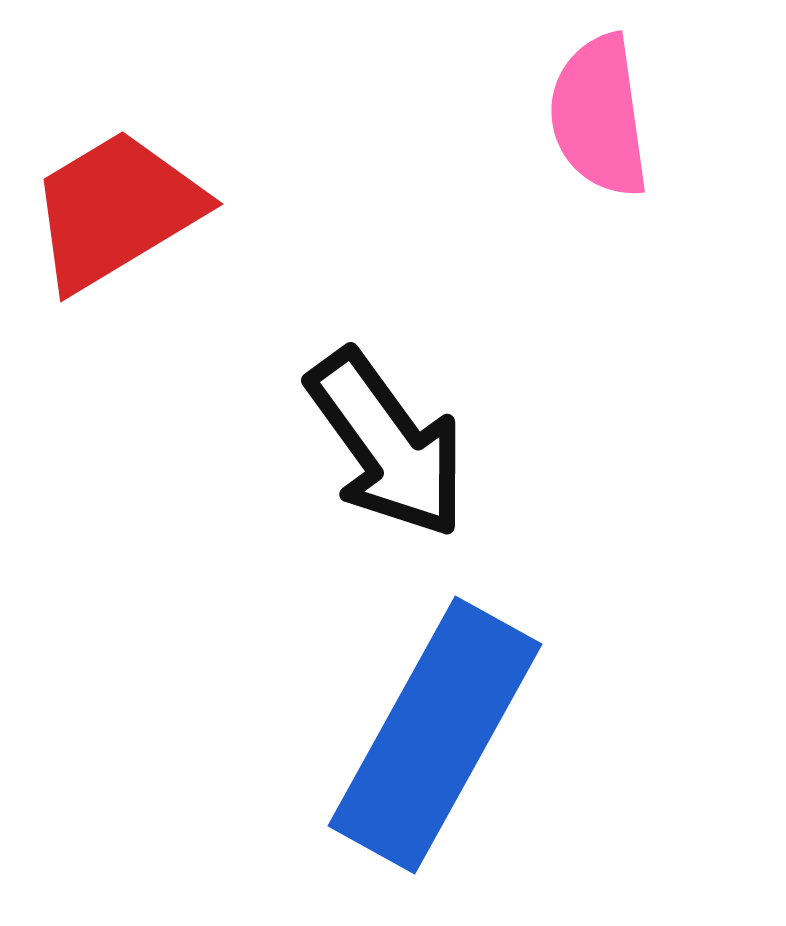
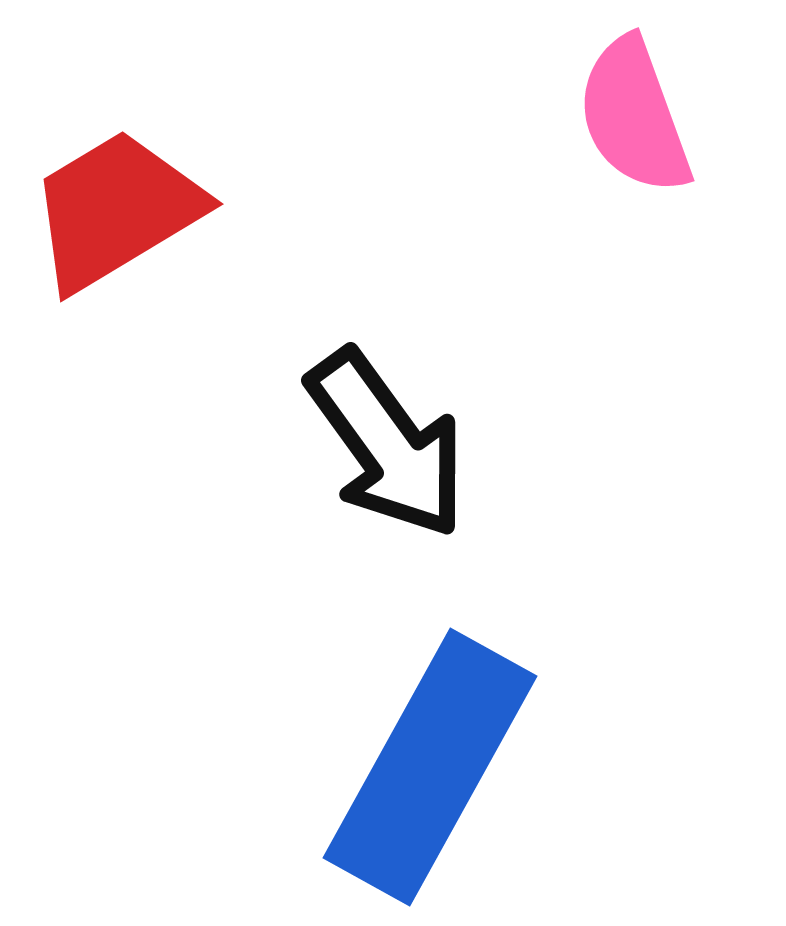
pink semicircle: moved 35 px right; rotated 12 degrees counterclockwise
blue rectangle: moved 5 px left, 32 px down
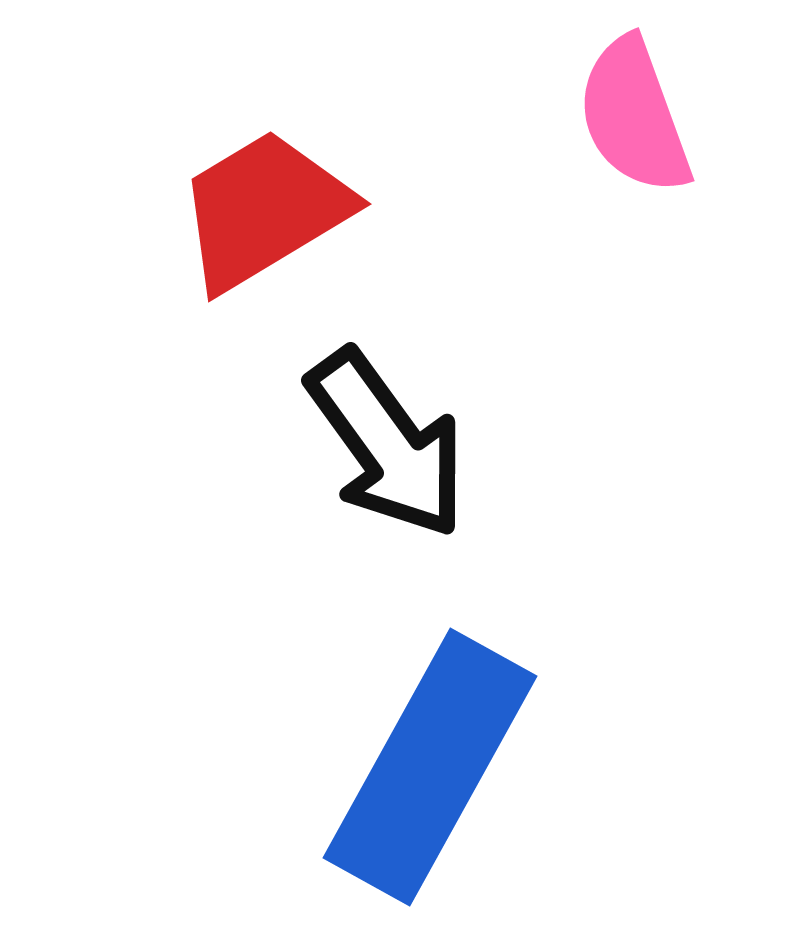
red trapezoid: moved 148 px right
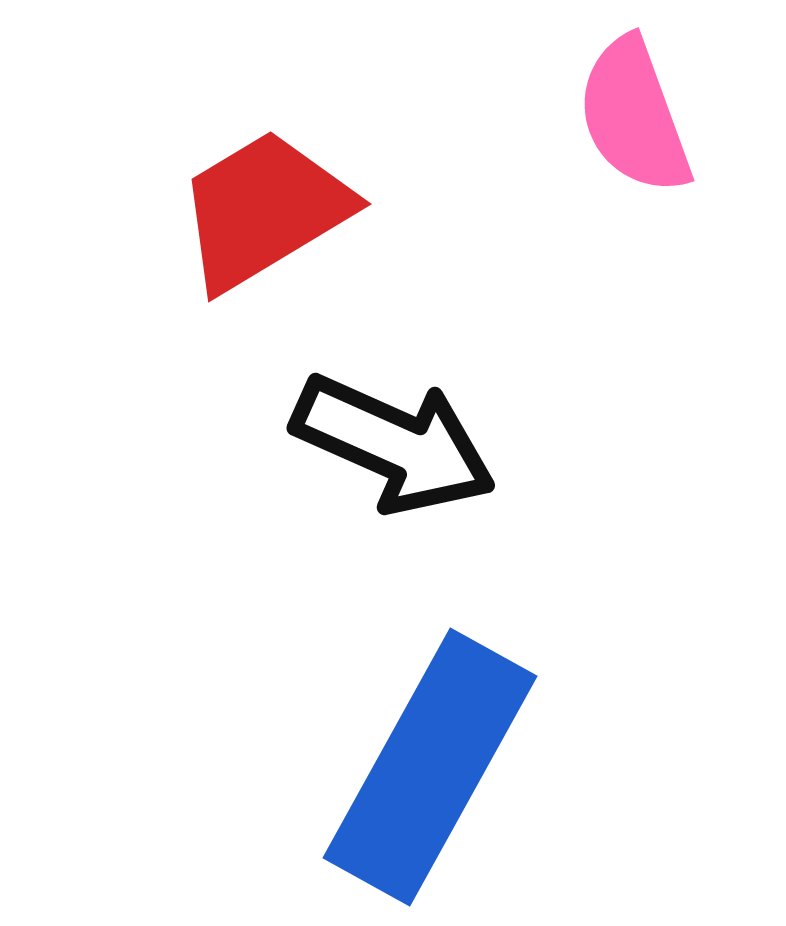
black arrow: moved 7 px right; rotated 30 degrees counterclockwise
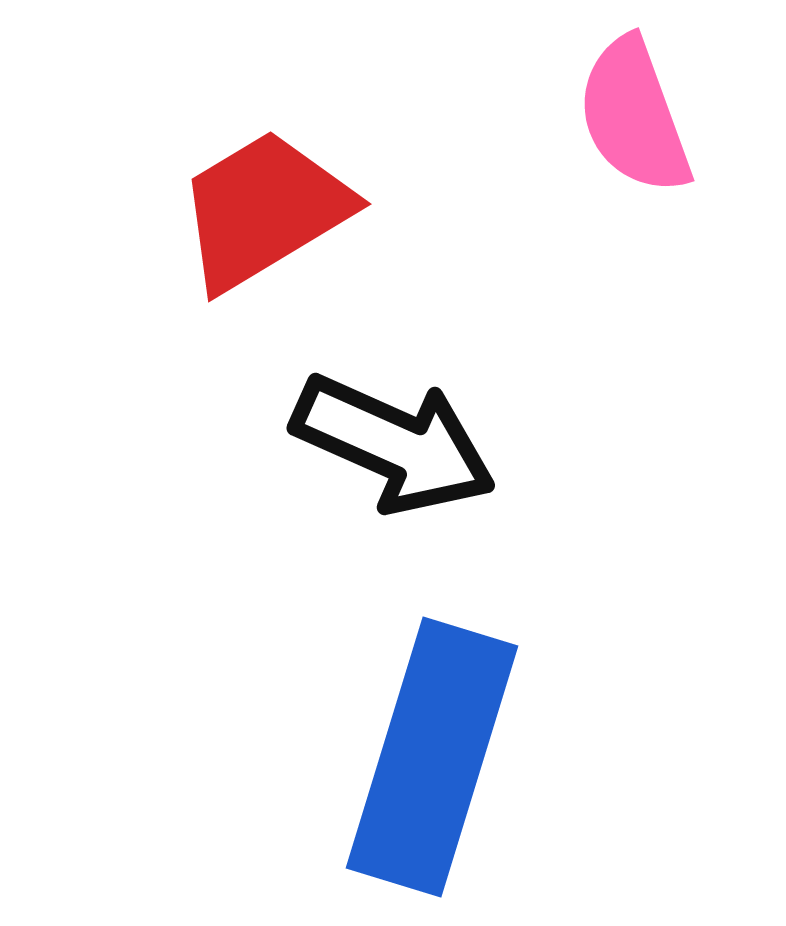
blue rectangle: moved 2 px right, 10 px up; rotated 12 degrees counterclockwise
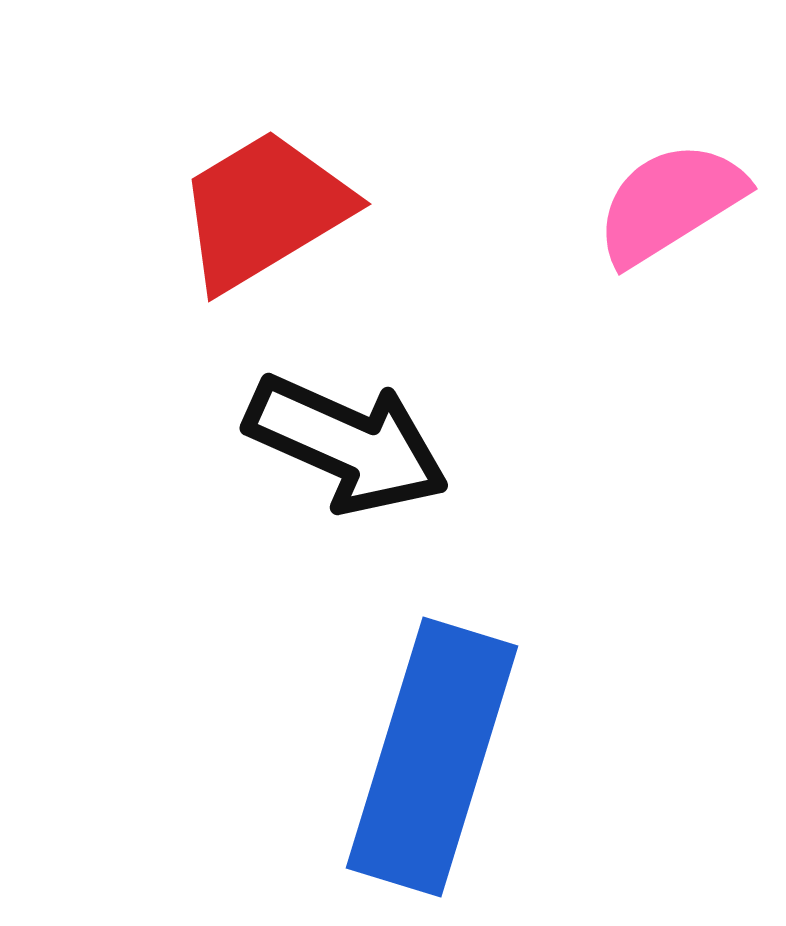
pink semicircle: moved 36 px right, 87 px down; rotated 78 degrees clockwise
black arrow: moved 47 px left
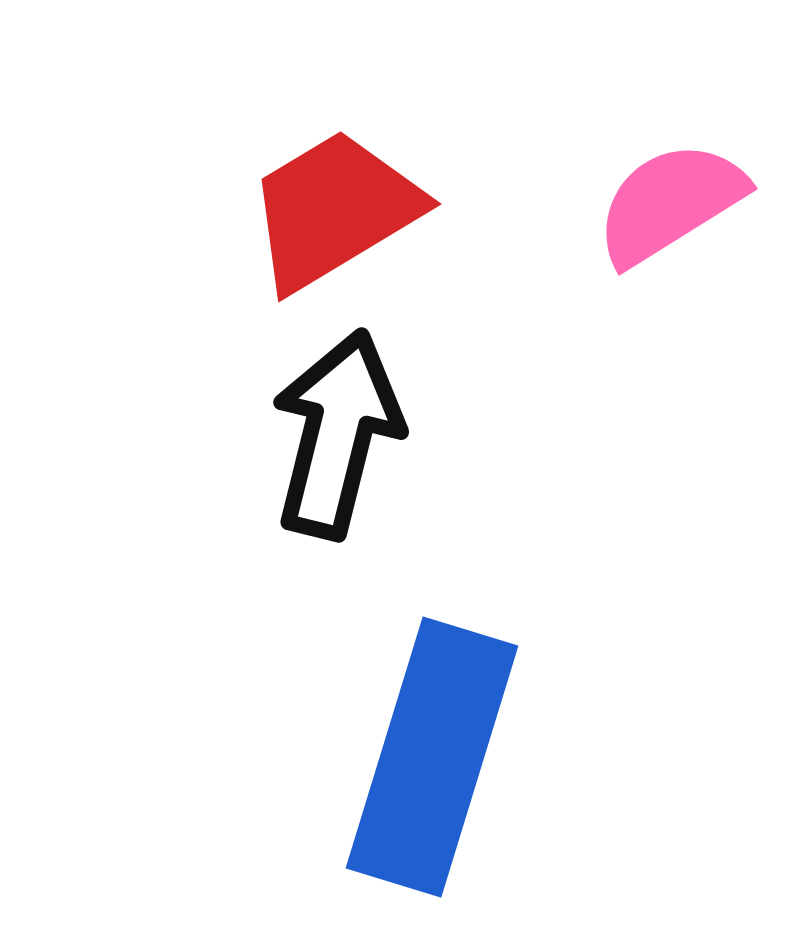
red trapezoid: moved 70 px right
black arrow: moved 10 px left, 10 px up; rotated 100 degrees counterclockwise
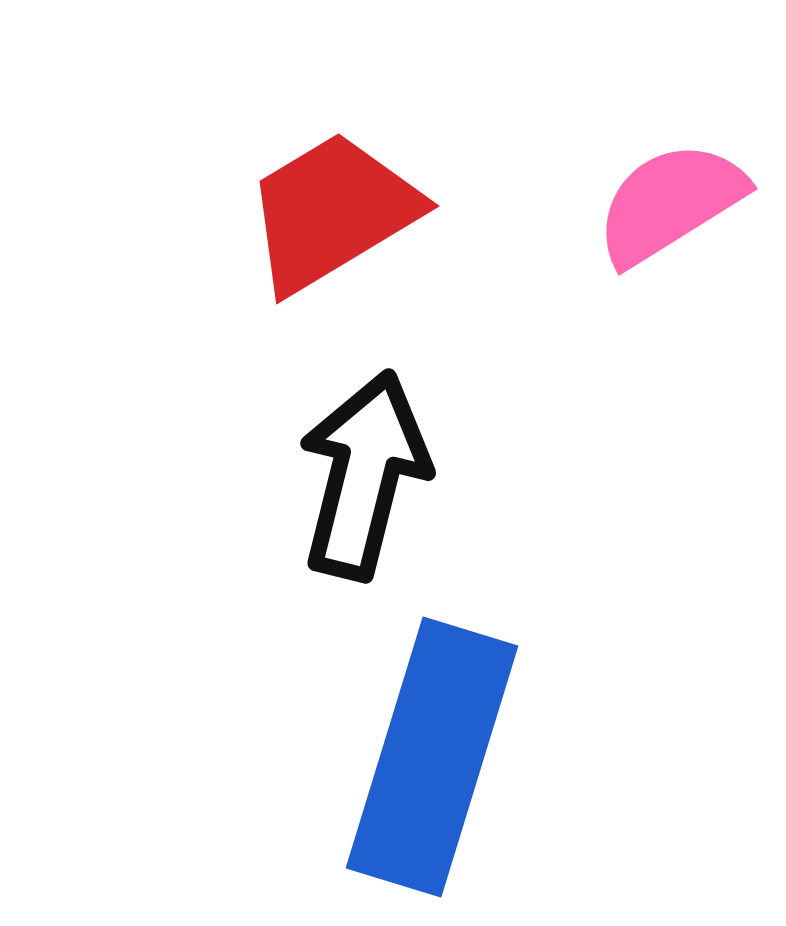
red trapezoid: moved 2 px left, 2 px down
black arrow: moved 27 px right, 41 px down
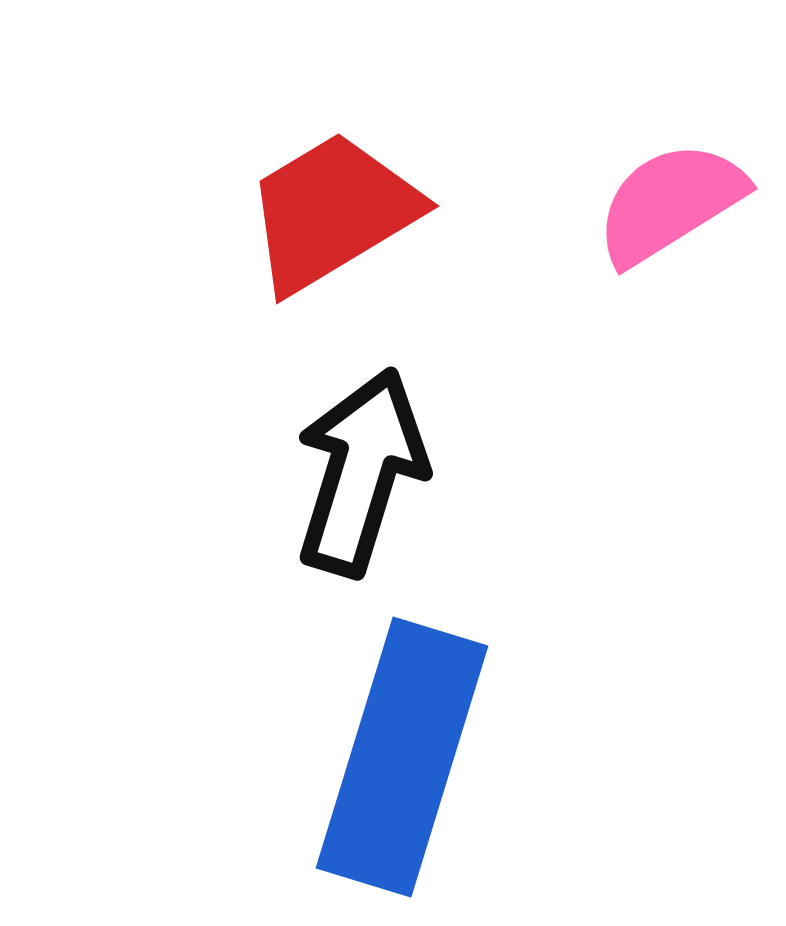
black arrow: moved 3 px left, 3 px up; rotated 3 degrees clockwise
blue rectangle: moved 30 px left
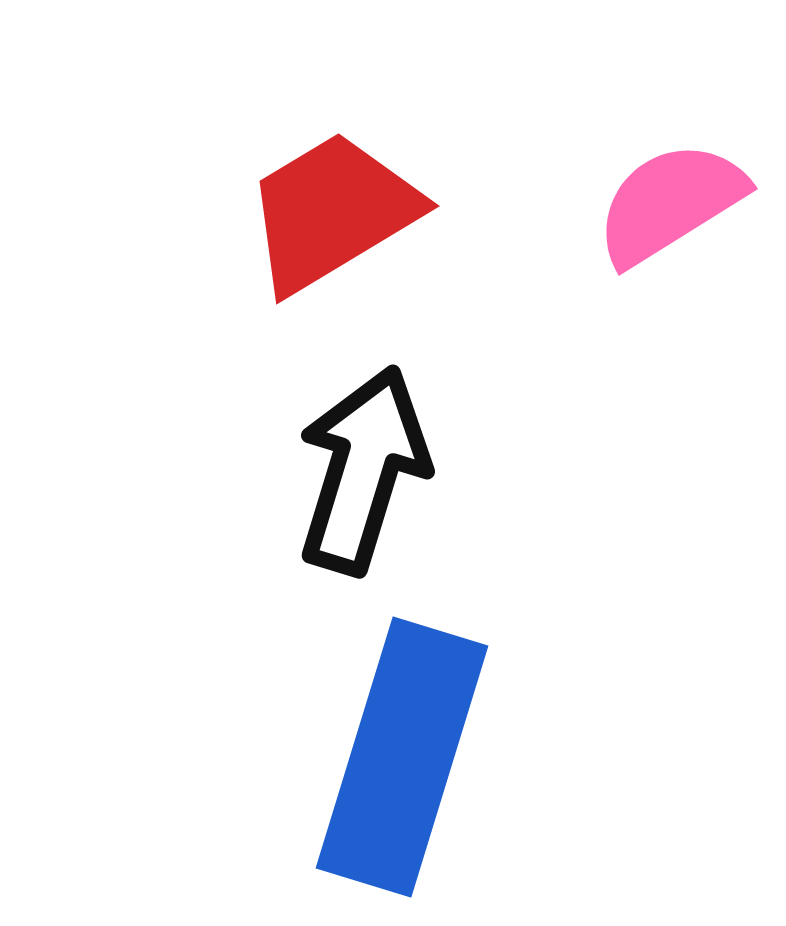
black arrow: moved 2 px right, 2 px up
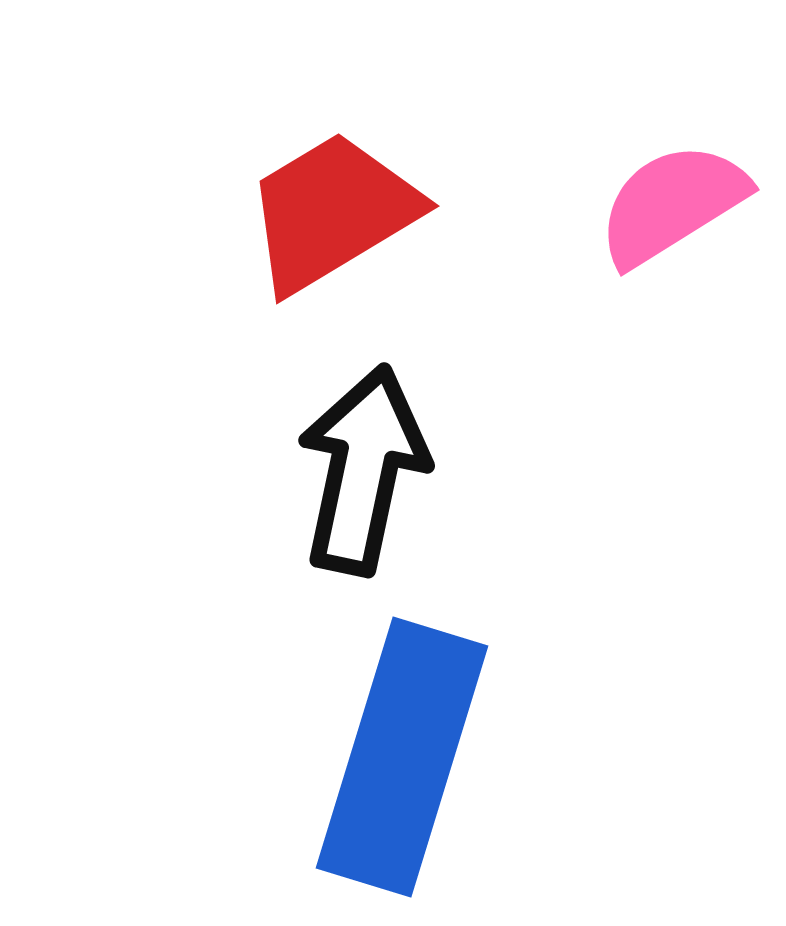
pink semicircle: moved 2 px right, 1 px down
black arrow: rotated 5 degrees counterclockwise
